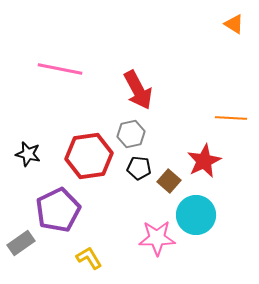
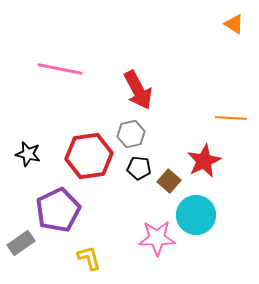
yellow L-shape: rotated 16 degrees clockwise
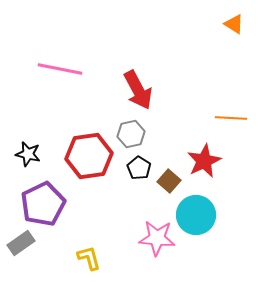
black pentagon: rotated 25 degrees clockwise
purple pentagon: moved 15 px left, 6 px up
pink star: rotated 6 degrees clockwise
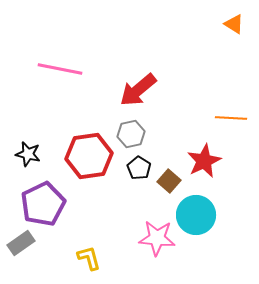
red arrow: rotated 78 degrees clockwise
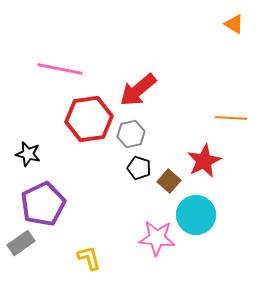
red hexagon: moved 37 px up
black pentagon: rotated 15 degrees counterclockwise
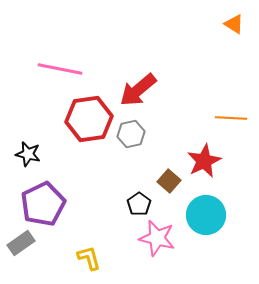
black pentagon: moved 36 px down; rotated 20 degrees clockwise
cyan circle: moved 10 px right
pink star: rotated 9 degrees clockwise
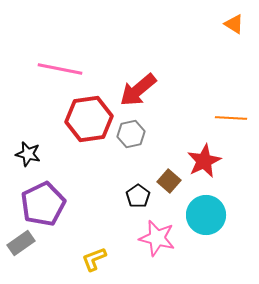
black pentagon: moved 1 px left, 8 px up
yellow L-shape: moved 5 px right, 1 px down; rotated 96 degrees counterclockwise
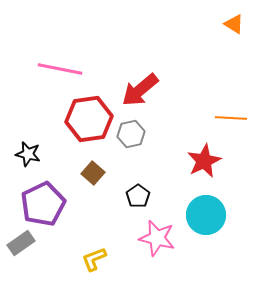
red arrow: moved 2 px right
brown square: moved 76 px left, 8 px up
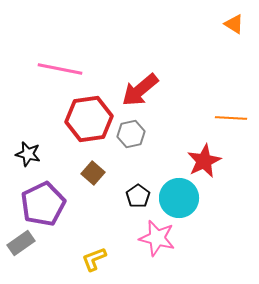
cyan circle: moved 27 px left, 17 px up
